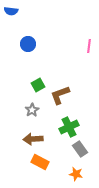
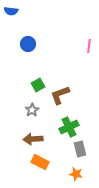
gray rectangle: rotated 21 degrees clockwise
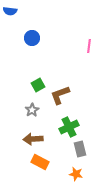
blue semicircle: moved 1 px left
blue circle: moved 4 px right, 6 px up
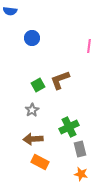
brown L-shape: moved 15 px up
orange star: moved 5 px right
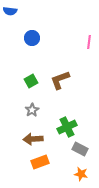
pink line: moved 4 px up
green square: moved 7 px left, 4 px up
green cross: moved 2 px left
gray rectangle: rotated 49 degrees counterclockwise
orange rectangle: rotated 48 degrees counterclockwise
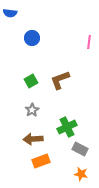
blue semicircle: moved 2 px down
orange rectangle: moved 1 px right, 1 px up
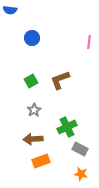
blue semicircle: moved 3 px up
gray star: moved 2 px right
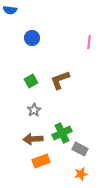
green cross: moved 5 px left, 6 px down
orange star: rotated 24 degrees counterclockwise
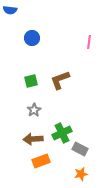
green square: rotated 16 degrees clockwise
